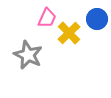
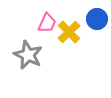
pink trapezoid: moved 5 px down
yellow cross: moved 1 px up
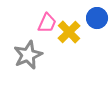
blue circle: moved 1 px up
gray star: rotated 24 degrees clockwise
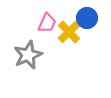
blue circle: moved 10 px left
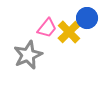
pink trapezoid: moved 5 px down; rotated 15 degrees clockwise
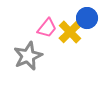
yellow cross: moved 1 px right
gray star: moved 1 px down
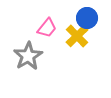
yellow cross: moved 7 px right, 4 px down
gray star: rotated 8 degrees counterclockwise
